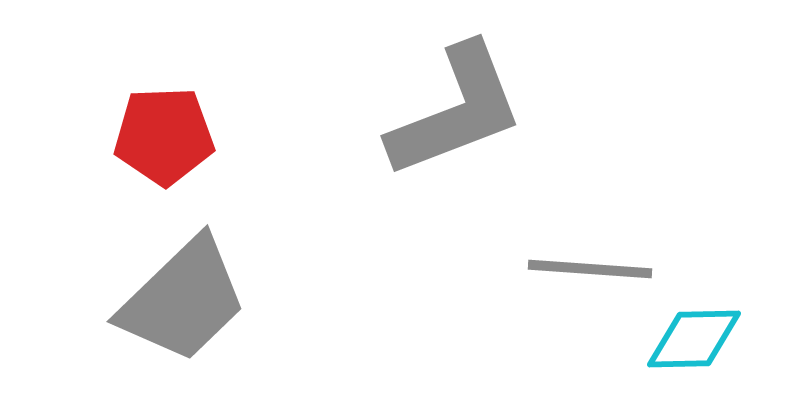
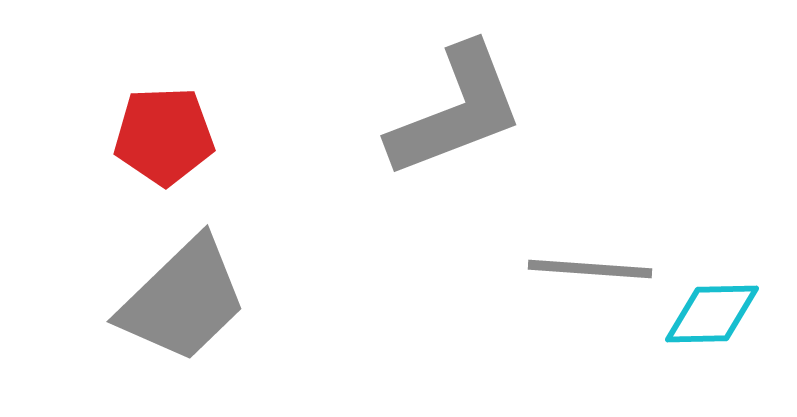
cyan diamond: moved 18 px right, 25 px up
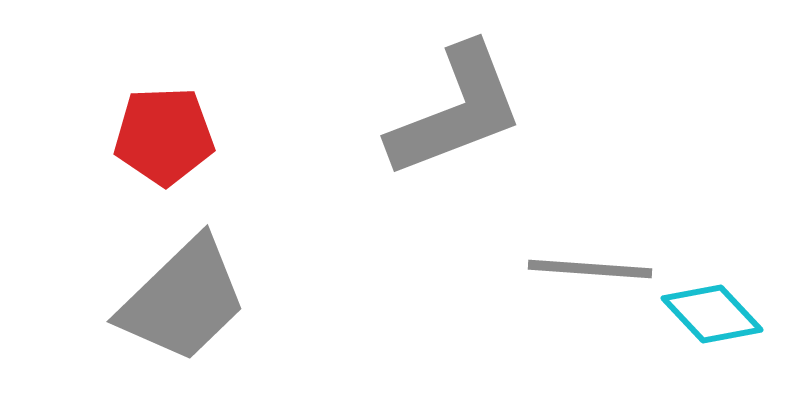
cyan diamond: rotated 48 degrees clockwise
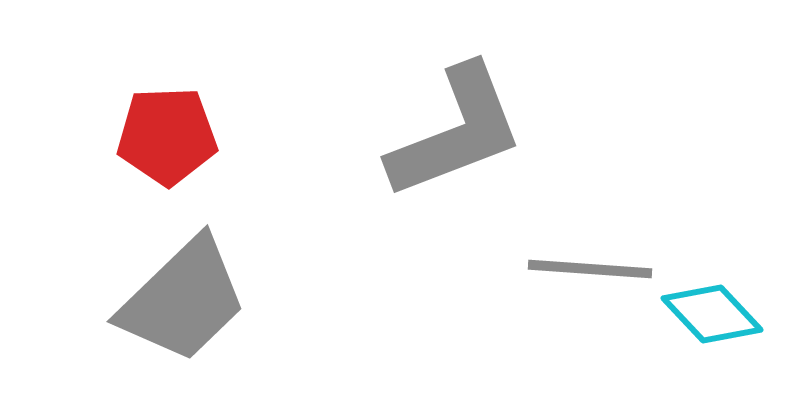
gray L-shape: moved 21 px down
red pentagon: moved 3 px right
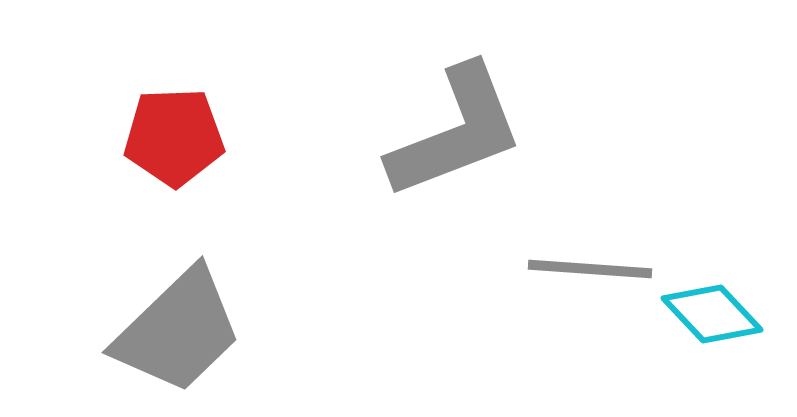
red pentagon: moved 7 px right, 1 px down
gray trapezoid: moved 5 px left, 31 px down
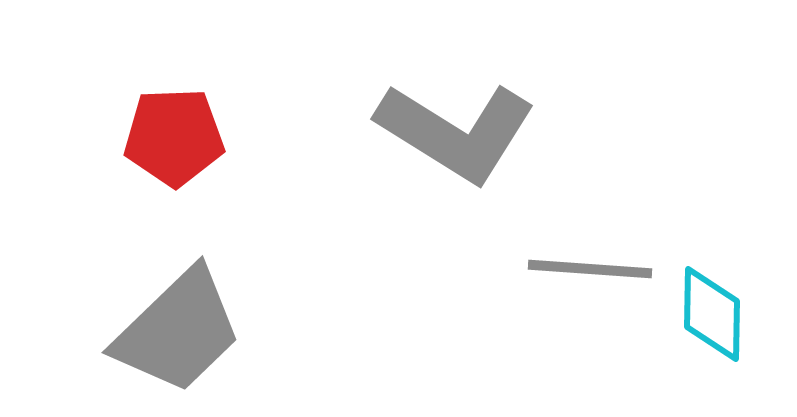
gray L-shape: rotated 53 degrees clockwise
cyan diamond: rotated 44 degrees clockwise
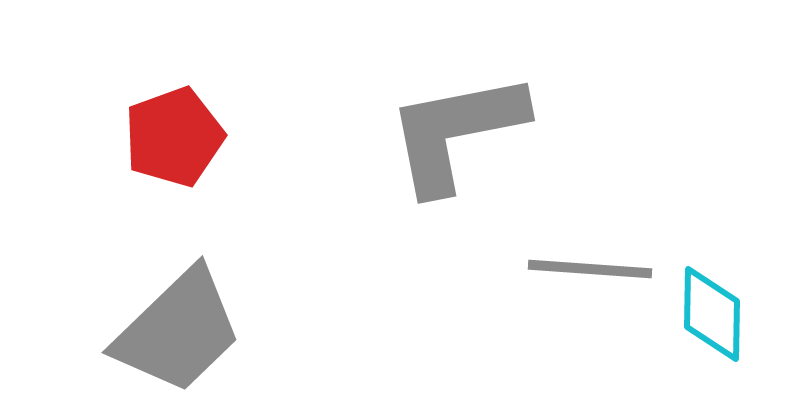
gray L-shape: rotated 137 degrees clockwise
red pentagon: rotated 18 degrees counterclockwise
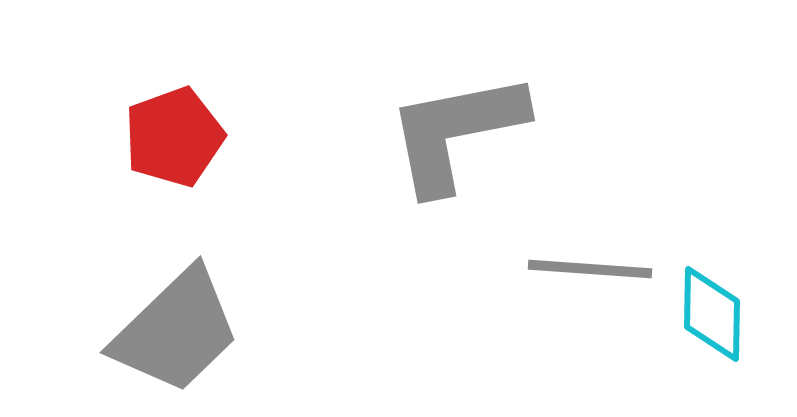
gray trapezoid: moved 2 px left
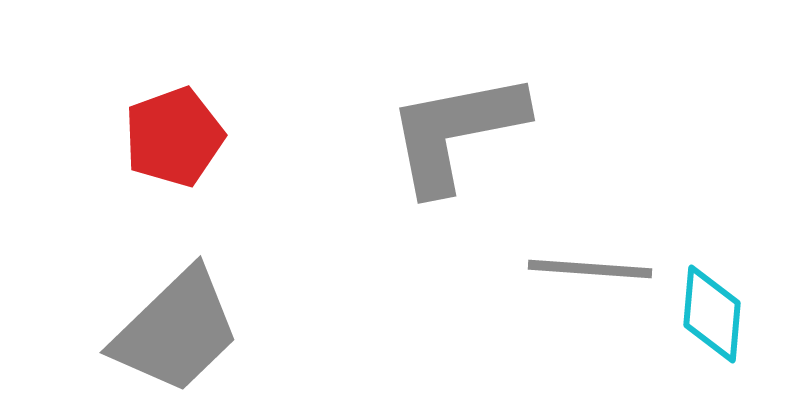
cyan diamond: rotated 4 degrees clockwise
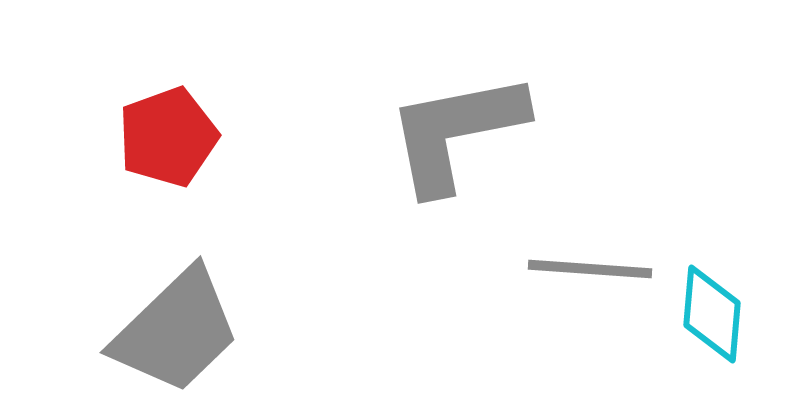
red pentagon: moved 6 px left
